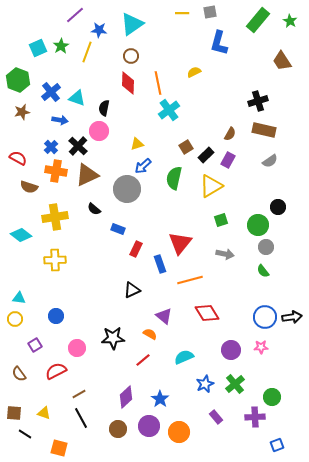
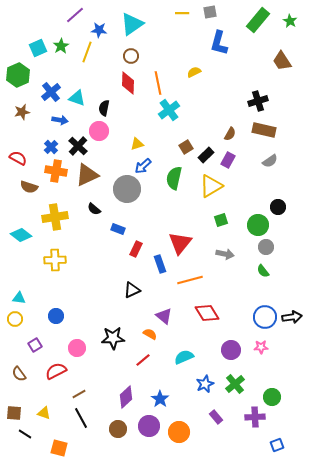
green hexagon at (18, 80): moved 5 px up; rotated 15 degrees clockwise
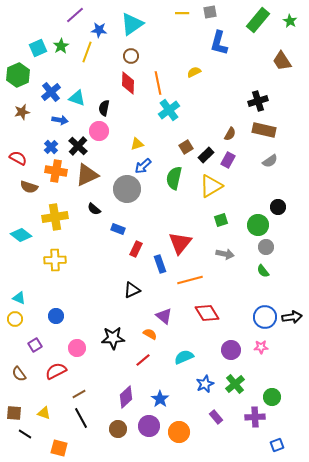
cyan triangle at (19, 298): rotated 16 degrees clockwise
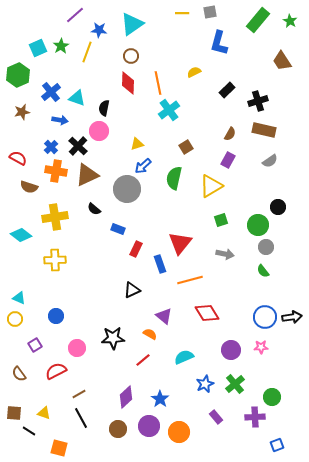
black rectangle at (206, 155): moved 21 px right, 65 px up
black line at (25, 434): moved 4 px right, 3 px up
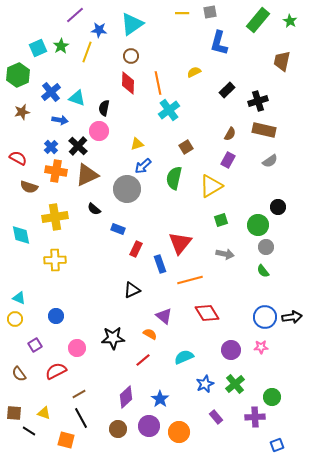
brown trapezoid at (282, 61): rotated 45 degrees clockwise
cyan diamond at (21, 235): rotated 40 degrees clockwise
orange square at (59, 448): moved 7 px right, 8 px up
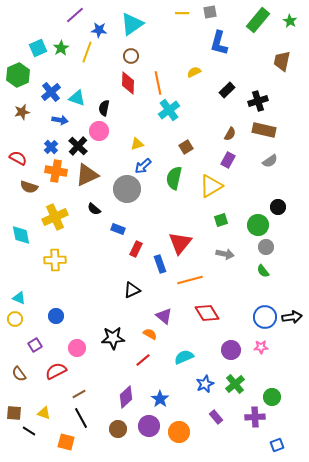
green star at (61, 46): moved 2 px down
yellow cross at (55, 217): rotated 15 degrees counterclockwise
orange square at (66, 440): moved 2 px down
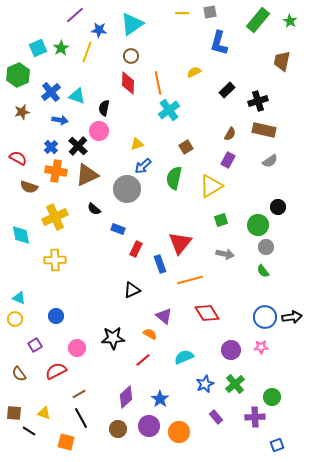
cyan triangle at (77, 98): moved 2 px up
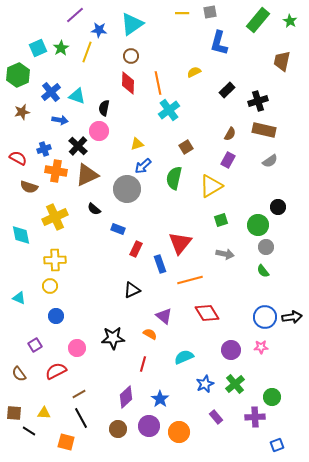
blue cross at (51, 147): moved 7 px left, 2 px down; rotated 24 degrees clockwise
yellow circle at (15, 319): moved 35 px right, 33 px up
red line at (143, 360): moved 4 px down; rotated 35 degrees counterclockwise
yellow triangle at (44, 413): rotated 16 degrees counterclockwise
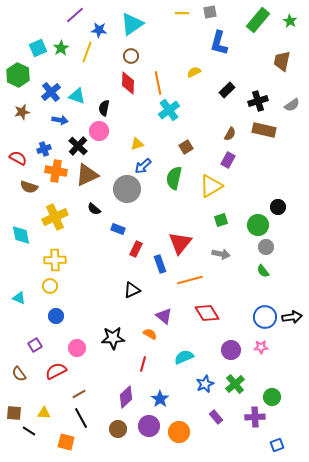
green hexagon at (18, 75): rotated 10 degrees counterclockwise
gray semicircle at (270, 161): moved 22 px right, 56 px up
gray arrow at (225, 254): moved 4 px left
